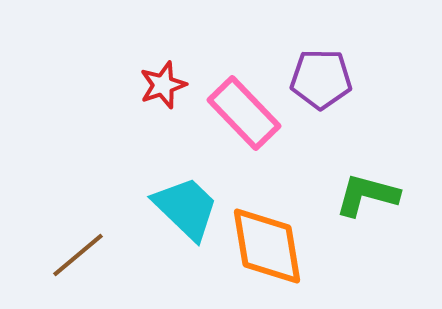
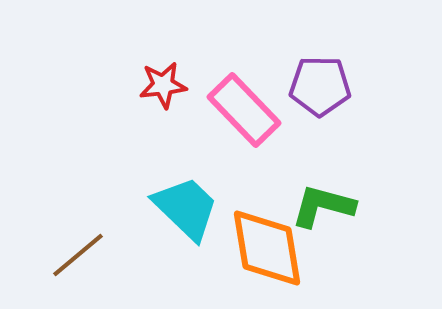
purple pentagon: moved 1 px left, 7 px down
red star: rotated 12 degrees clockwise
pink rectangle: moved 3 px up
green L-shape: moved 44 px left, 11 px down
orange diamond: moved 2 px down
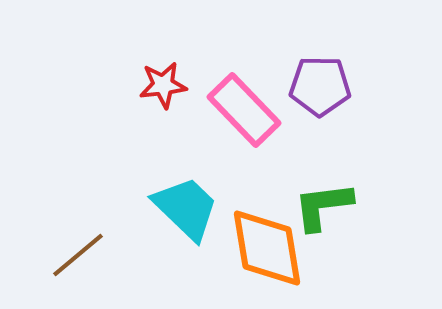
green L-shape: rotated 22 degrees counterclockwise
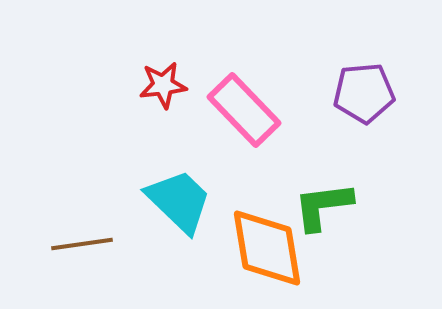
purple pentagon: moved 44 px right, 7 px down; rotated 6 degrees counterclockwise
cyan trapezoid: moved 7 px left, 7 px up
brown line: moved 4 px right, 11 px up; rotated 32 degrees clockwise
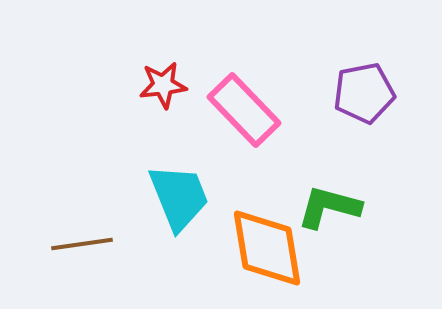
purple pentagon: rotated 6 degrees counterclockwise
cyan trapezoid: moved 4 px up; rotated 24 degrees clockwise
green L-shape: moved 6 px right, 1 px down; rotated 22 degrees clockwise
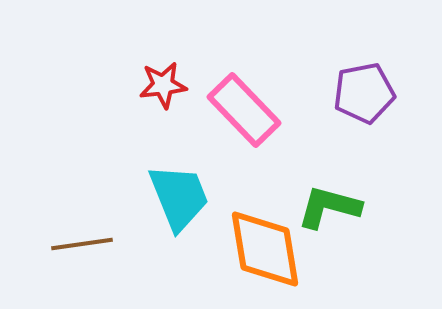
orange diamond: moved 2 px left, 1 px down
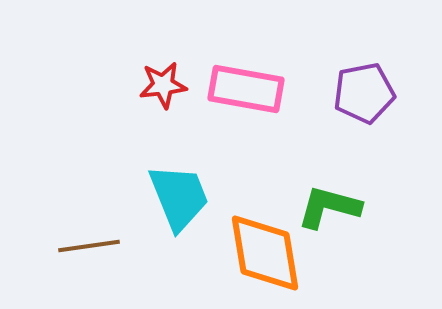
pink rectangle: moved 2 px right, 21 px up; rotated 36 degrees counterclockwise
brown line: moved 7 px right, 2 px down
orange diamond: moved 4 px down
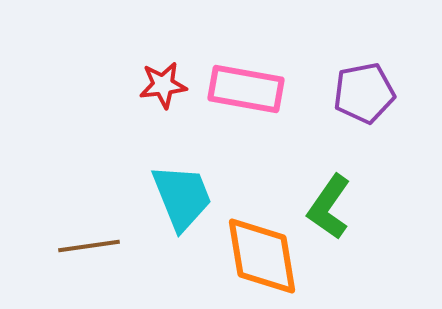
cyan trapezoid: moved 3 px right
green L-shape: rotated 70 degrees counterclockwise
orange diamond: moved 3 px left, 3 px down
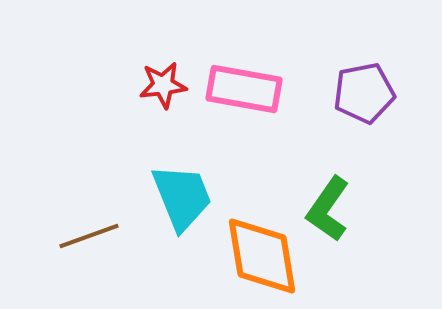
pink rectangle: moved 2 px left
green L-shape: moved 1 px left, 2 px down
brown line: moved 10 px up; rotated 12 degrees counterclockwise
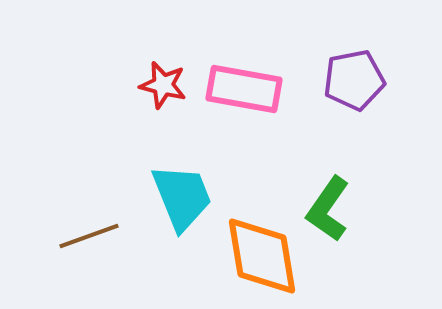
red star: rotated 21 degrees clockwise
purple pentagon: moved 10 px left, 13 px up
